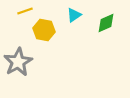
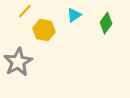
yellow line: rotated 28 degrees counterclockwise
green diamond: rotated 30 degrees counterclockwise
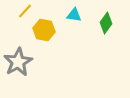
cyan triangle: rotated 42 degrees clockwise
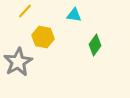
green diamond: moved 11 px left, 22 px down
yellow hexagon: moved 1 px left, 7 px down
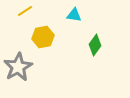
yellow line: rotated 14 degrees clockwise
yellow hexagon: rotated 20 degrees counterclockwise
gray star: moved 5 px down
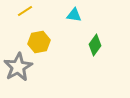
yellow hexagon: moved 4 px left, 5 px down
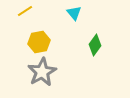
cyan triangle: moved 2 px up; rotated 42 degrees clockwise
gray star: moved 24 px right, 5 px down
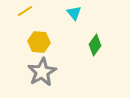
yellow hexagon: rotated 15 degrees clockwise
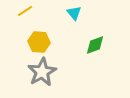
green diamond: rotated 35 degrees clockwise
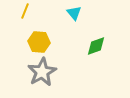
yellow line: rotated 35 degrees counterclockwise
green diamond: moved 1 px right, 1 px down
